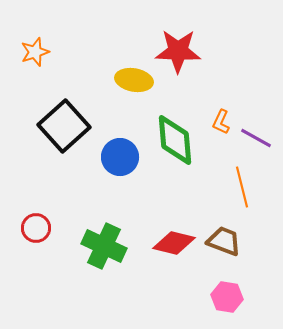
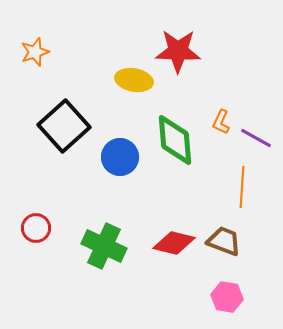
orange line: rotated 18 degrees clockwise
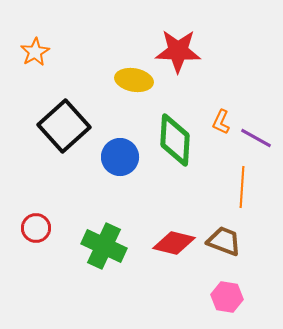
orange star: rotated 12 degrees counterclockwise
green diamond: rotated 8 degrees clockwise
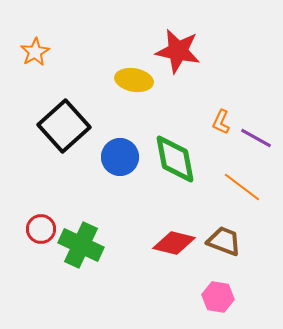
red star: rotated 9 degrees clockwise
green diamond: moved 19 px down; rotated 14 degrees counterclockwise
orange line: rotated 57 degrees counterclockwise
red circle: moved 5 px right, 1 px down
green cross: moved 23 px left, 1 px up
pink hexagon: moved 9 px left
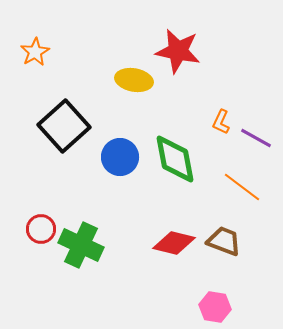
pink hexagon: moved 3 px left, 10 px down
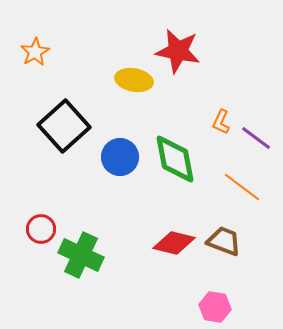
purple line: rotated 8 degrees clockwise
green cross: moved 10 px down
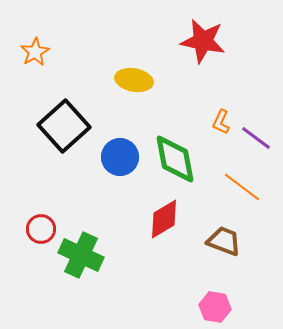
red star: moved 25 px right, 10 px up
red diamond: moved 10 px left, 24 px up; rotated 45 degrees counterclockwise
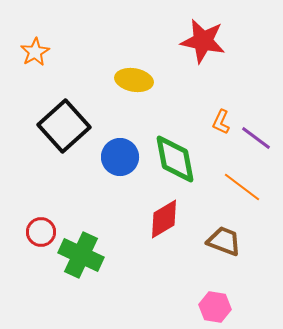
red circle: moved 3 px down
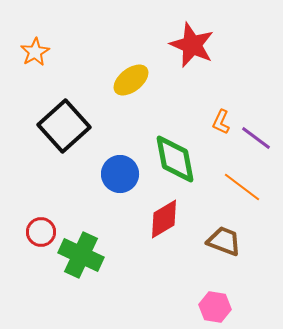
red star: moved 11 px left, 4 px down; rotated 12 degrees clockwise
yellow ellipse: moved 3 px left; rotated 48 degrees counterclockwise
blue circle: moved 17 px down
